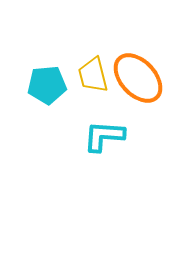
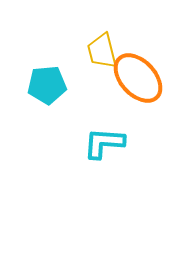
yellow trapezoid: moved 9 px right, 24 px up
cyan L-shape: moved 7 px down
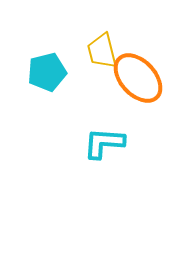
cyan pentagon: moved 13 px up; rotated 9 degrees counterclockwise
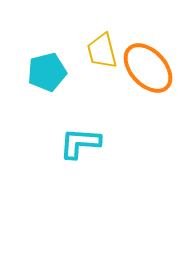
orange ellipse: moved 10 px right, 10 px up
cyan L-shape: moved 24 px left
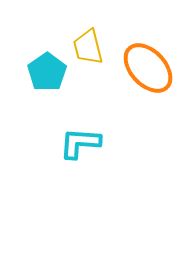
yellow trapezoid: moved 14 px left, 4 px up
cyan pentagon: rotated 21 degrees counterclockwise
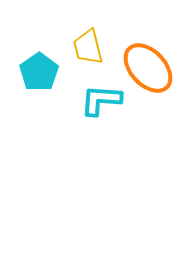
cyan pentagon: moved 8 px left
cyan L-shape: moved 21 px right, 43 px up
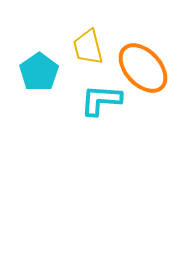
orange ellipse: moved 5 px left
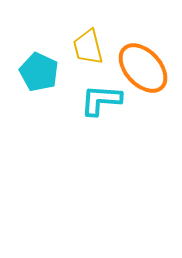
cyan pentagon: rotated 12 degrees counterclockwise
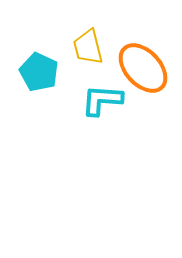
cyan L-shape: moved 1 px right
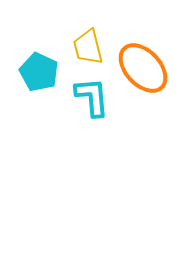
cyan L-shape: moved 10 px left, 3 px up; rotated 81 degrees clockwise
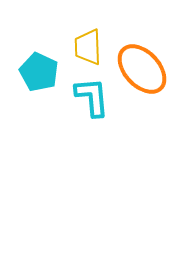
yellow trapezoid: rotated 12 degrees clockwise
orange ellipse: moved 1 px left, 1 px down
